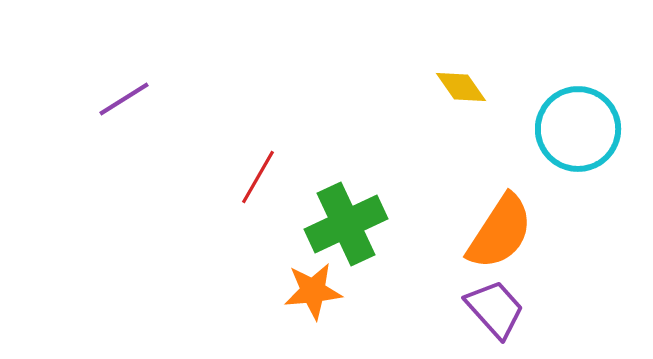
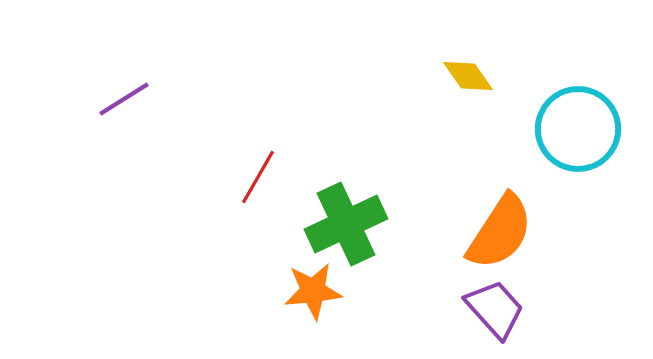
yellow diamond: moved 7 px right, 11 px up
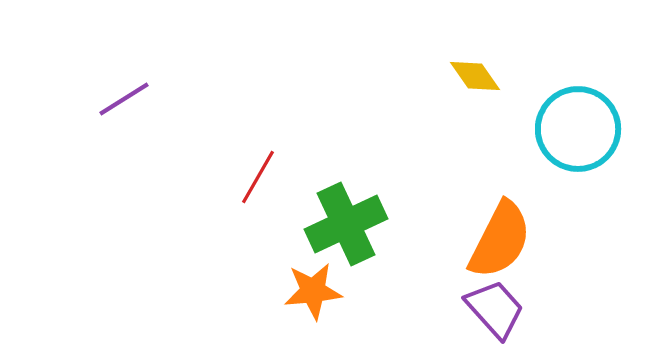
yellow diamond: moved 7 px right
orange semicircle: moved 8 px down; rotated 6 degrees counterclockwise
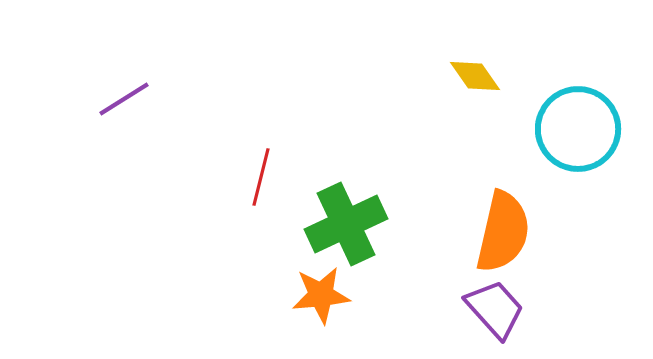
red line: moved 3 px right; rotated 16 degrees counterclockwise
orange semicircle: moved 3 px right, 8 px up; rotated 14 degrees counterclockwise
orange star: moved 8 px right, 4 px down
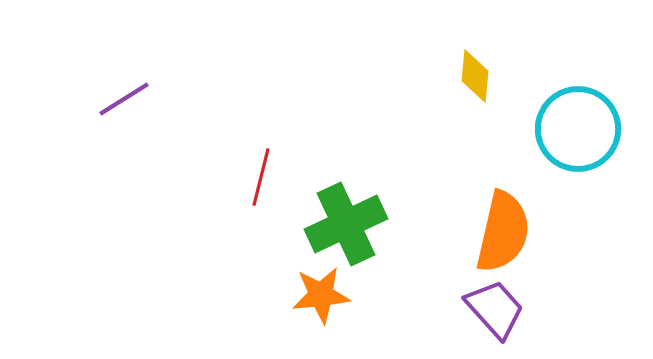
yellow diamond: rotated 40 degrees clockwise
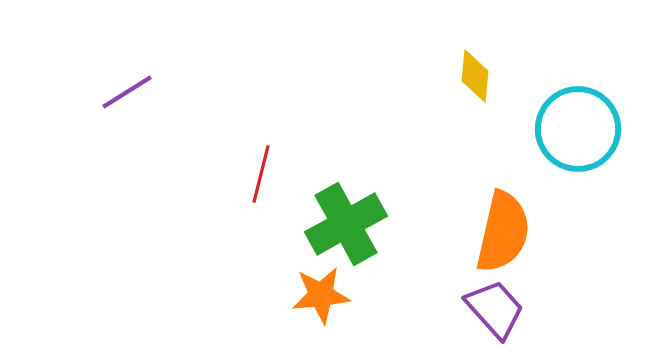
purple line: moved 3 px right, 7 px up
red line: moved 3 px up
green cross: rotated 4 degrees counterclockwise
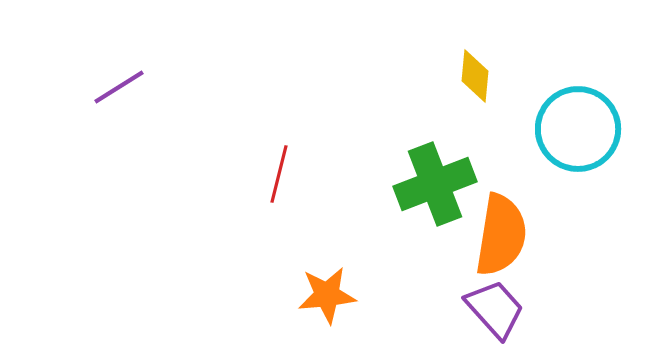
purple line: moved 8 px left, 5 px up
red line: moved 18 px right
green cross: moved 89 px right, 40 px up; rotated 8 degrees clockwise
orange semicircle: moved 2 px left, 3 px down; rotated 4 degrees counterclockwise
orange star: moved 6 px right
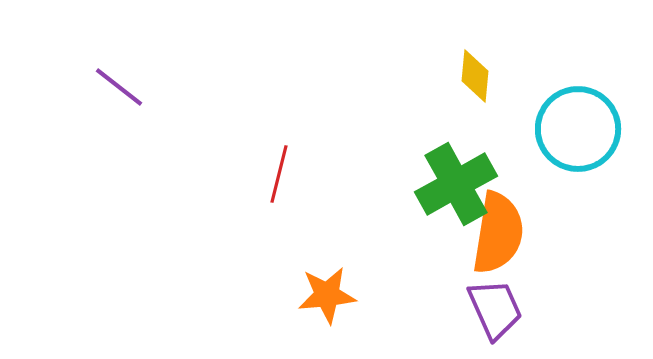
purple line: rotated 70 degrees clockwise
green cross: moved 21 px right; rotated 8 degrees counterclockwise
orange semicircle: moved 3 px left, 2 px up
purple trapezoid: rotated 18 degrees clockwise
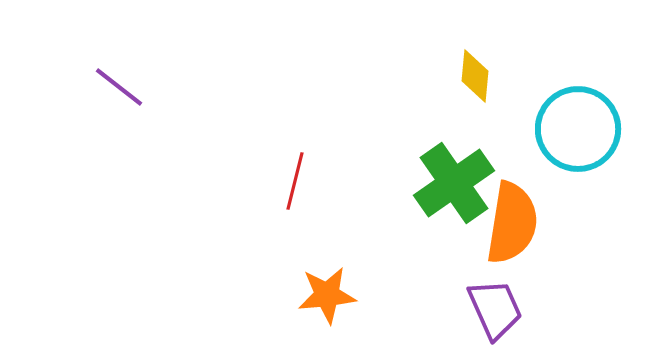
red line: moved 16 px right, 7 px down
green cross: moved 2 px left, 1 px up; rotated 6 degrees counterclockwise
orange semicircle: moved 14 px right, 10 px up
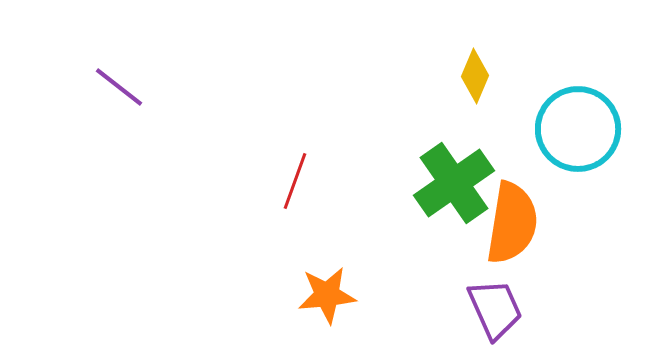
yellow diamond: rotated 18 degrees clockwise
red line: rotated 6 degrees clockwise
